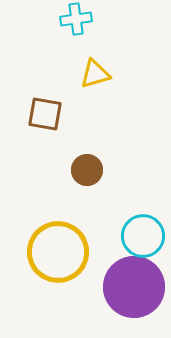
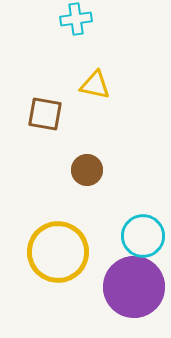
yellow triangle: moved 11 px down; rotated 28 degrees clockwise
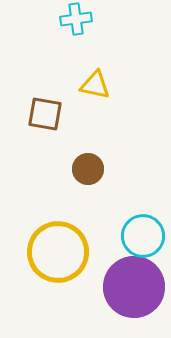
brown circle: moved 1 px right, 1 px up
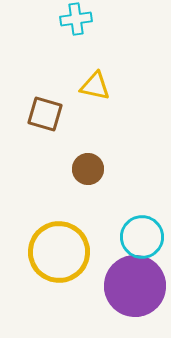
yellow triangle: moved 1 px down
brown square: rotated 6 degrees clockwise
cyan circle: moved 1 px left, 1 px down
yellow circle: moved 1 px right
purple circle: moved 1 px right, 1 px up
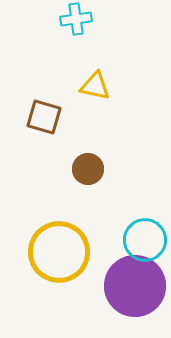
brown square: moved 1 px left, 3 px down
cyan circle: moved 3 px right, 3 px down
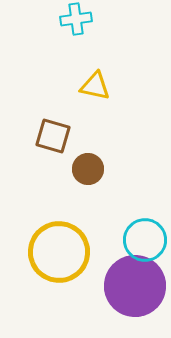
brown square: moved 9 px right, 19 px down
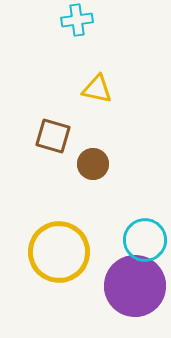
cyan cross: moved 1 px right, 1 px down
yellow triangle: moved 2 px right, 3 px down
brown circle: moved 5 px right, 5 px up
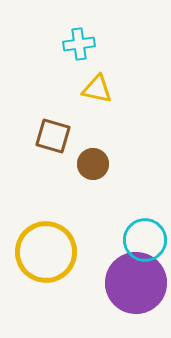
cyan cross: moved 2 px right, 24 px down
yellow circle: moved 13 px left
purple circle: moved 1 px right, 3 px up
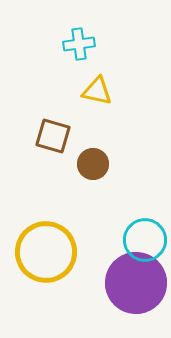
yellow triangle: moved 2 px down
